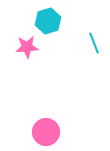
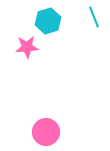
cyan line: moved 26 px up
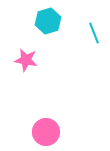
cyan line: moved 16 px down
pink star: moved 1 px left, 13 px down; rotated 15 degrees clockwise
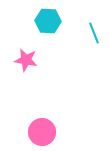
cyan hexagon: rotated 20 degrees clockwise
pink circle: moved 4 px left
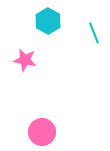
cyan hexagon: rotated 25 degrees clockwise
pink star: moved 1 px left
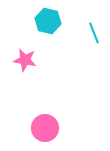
cyan hexagon: rotated 15 degrees counterclockwise
pink circle: moved 3 px right, 4 px up
